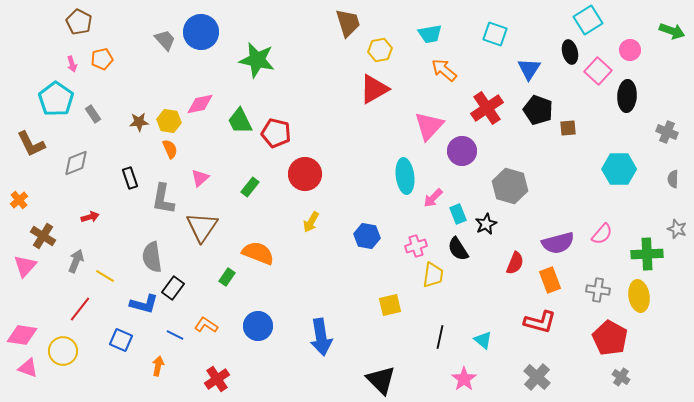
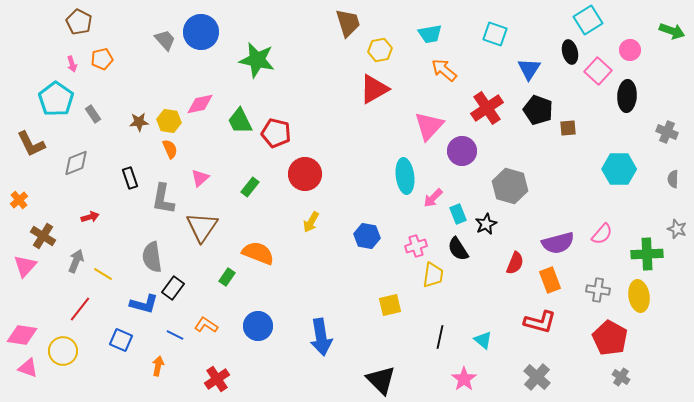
yellow line at (105, 276): moved 2 px left, 2 px up
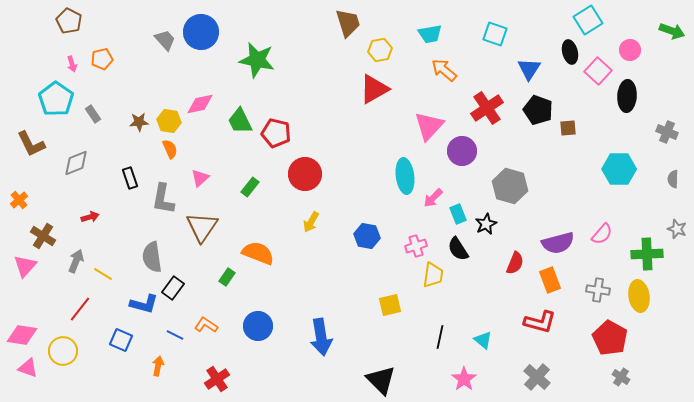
brown pentagon at (79, 22): moved 10 px left, 1 px up
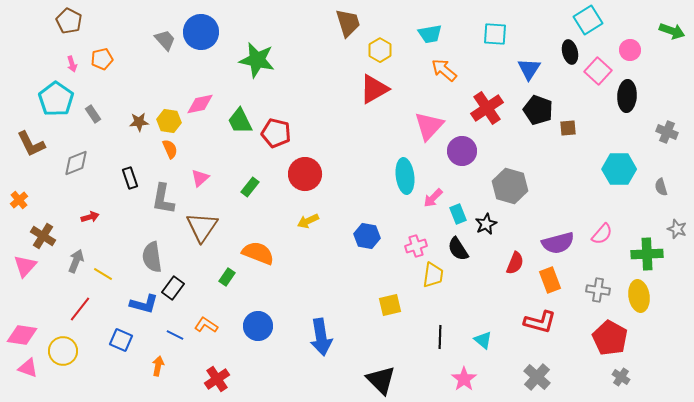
cyan square at (495, 34): rotated 15 degrees counterclockwise
yellow hexagon at (380, 50): rotated 20 degrees counterclockwise
gray semicircle at (673, 179): moved 12 px left, 8 px down; rotated 18 degrees counterclockwise
yellow arrow at (311, 222): moved 3 px left, 1 px up; rotated 35 degrees clockwise
black line at (440, 337): rotated 10 degrees counterclockwise
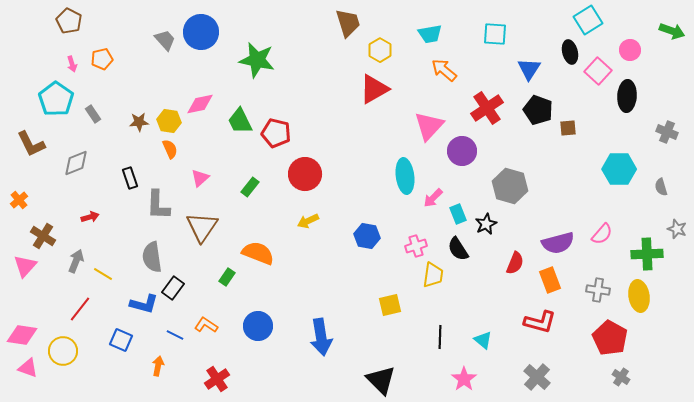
gray L-shape at (163, 199): moved 5 px left, 6 px down; rotated 8 degrees counterclockwise
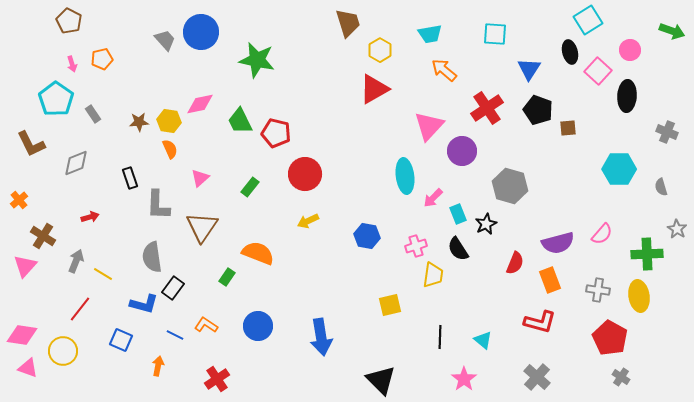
gray star at (677, 229): rotated 12 degrees clockwise
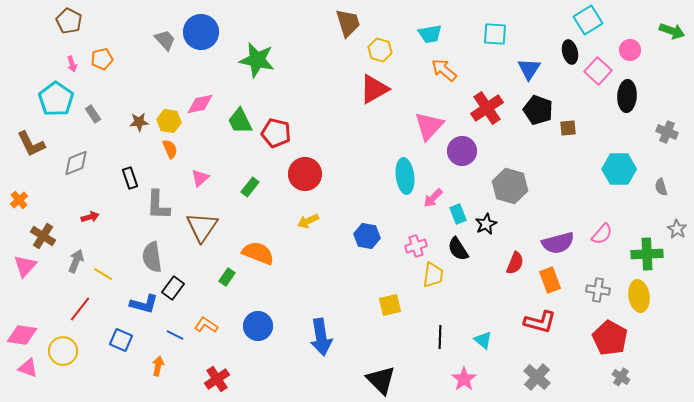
yellow hexagon at (380, 50): rotated 15 degrees counterclockwise
